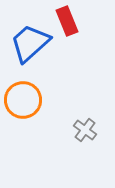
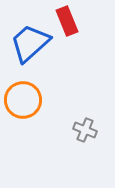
gray cross: rotated 15 degrees counterclockwise
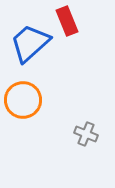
gray cross: moved 1 px right, 4 px down
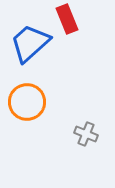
red rectangle: moved 2 px up
orange circle: moved 4 px right, 2 px down
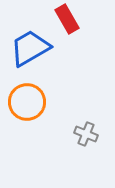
red rectangle: rotated 8 degrees counterclockwise
blue trapezoid: moved 5 px down; rotated 12 degrees clockwise
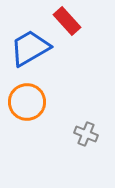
red rectangle: moved 2 px down; rotated 12 degrees counterclockwise
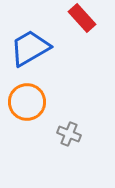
red rectangle: moved 15 px right, 3 px up
gray cross: moved 17 px left
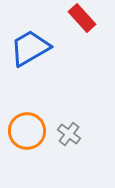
orange circle: moved 29 px down
gray cross: rotated 15 degrees clockwise
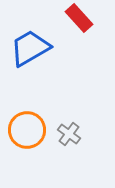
red rectangle: moved 3 px left
orange circle: moved 1 px up
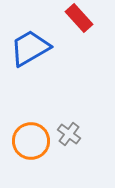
orange circle: moved 4 px right, 11 px down
